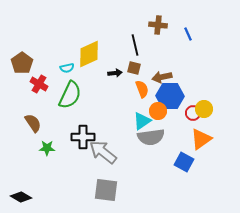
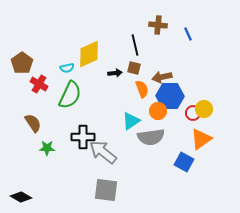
cyan triangle: moved 11 px left
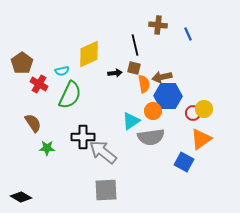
cyan semicircle: moved 5 px left, 3 px down
orange semicircle: moved 2 px right, 5 px up; rotated 12 degrees clockwise
blue hexagon: moved 2 px left
orange circle: moved 5 px left
gray square: rotated 10 degrees counterclockwise
